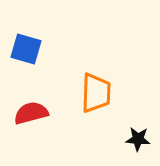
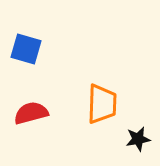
orange trapezoid: moved 6 px right, 11 px down
black star: rotated 15 degrees counterclockwise
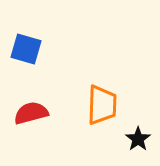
orange trapezoid: moved 1 px down
black star: rotated 25 degrees counterclockwise
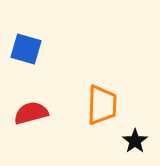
black star: moved 3 px left, 2 px down
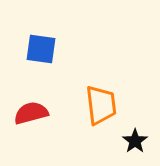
blue square: moved 15 px right; rotated 8 degrees counterclockwise
orange trapezoid: moved 1 px left; rotated 9 degrees counterclockwise
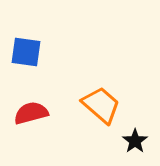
blue square: moved 15 px left, 3 px down
orange trapezoid: rotated 42 degrees counterclockwise
